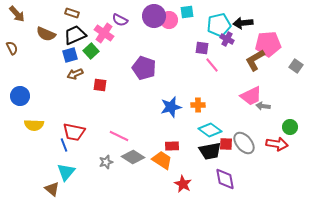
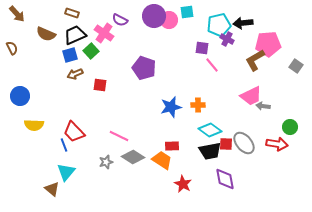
red trapezoid at (74, 132): rotated 35 degrees clockwise
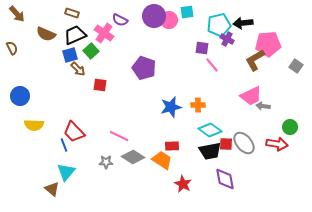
brown arrow at (75, 74): moved 3 px right, 5 px up; rotated 112 degrees counterclockwise
gray star at (106, 162): rotated 16 degrees clockwise
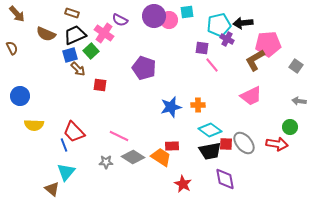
gray arrow at (263, 106): moved 36 px right, 5 px up
orange trapezoid at (162, 160): moved 1 px left, 3 px up
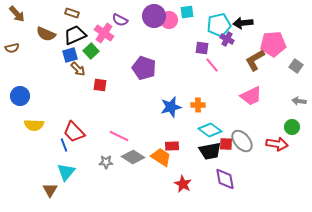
pink pentagon at (268, 44): moved 5 px right
brown semicircle at (12, 48): rotated 104 degrees clockwise
green circle at (290, 127): moved 2 px right
gray ellipse at (244, 143): moved 2 px left, 2 px up
brown triangle at (52, 189): moved 2 px left, 1 px down; rotated 21 degrees clockwise
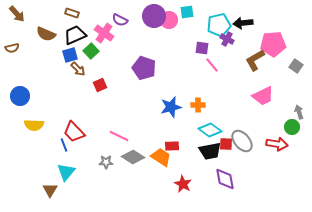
red square at (100, 85): rotated 32 degrees counterclockwise
pink trapezoid at (251, 96): moved 12 px right
gray arrow at (299, 101): moved 11 px down; rotated 64 degrees clockwise
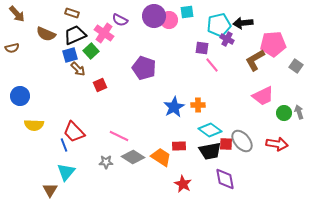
blue star at (171, 107): moved 3 px right; rotated 15 degrees counterclockwise
green circle at (292, 127): moved 8 px left, 14 px up
red rectangle at (172, 146): moved 7 px right
